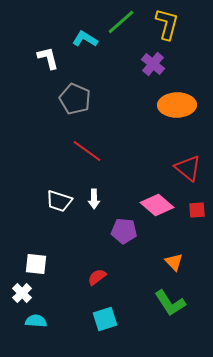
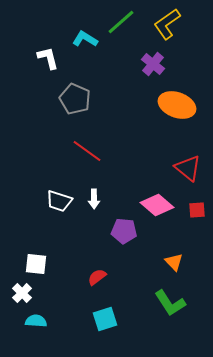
yellow L-shape: rotated 140 degrees counterclockwise
orange ellipse: rotated 21 degrees clockwise
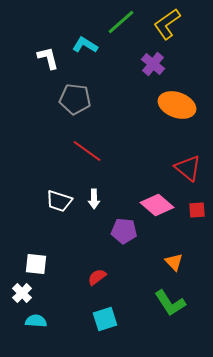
cyan L-shape: moved 6 px down
gray pentagon: rotated 16 degrees counterclockwise
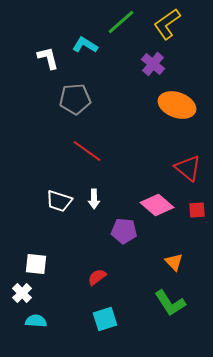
gray pentagon: rotated 12 degrees counterclockwise
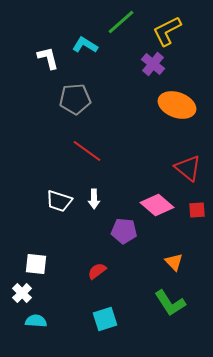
yellow L-shape: moved 7 px down; rotated 8 degrees clockwise
red semicircle: moved 6 px up
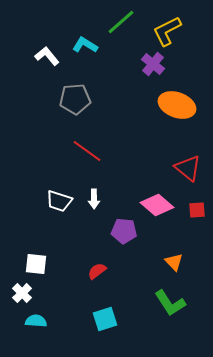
white L-shape: moved 1 px left, 2 px up; rotated 25 degrees counterclockwise
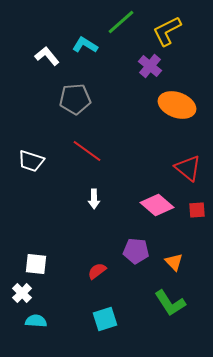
purple cross: moved 3 px left, 2 px down
white trapezoid: moved 28 px left, 40 px up
purple pentagon: moved 12 px right, 20 px down
